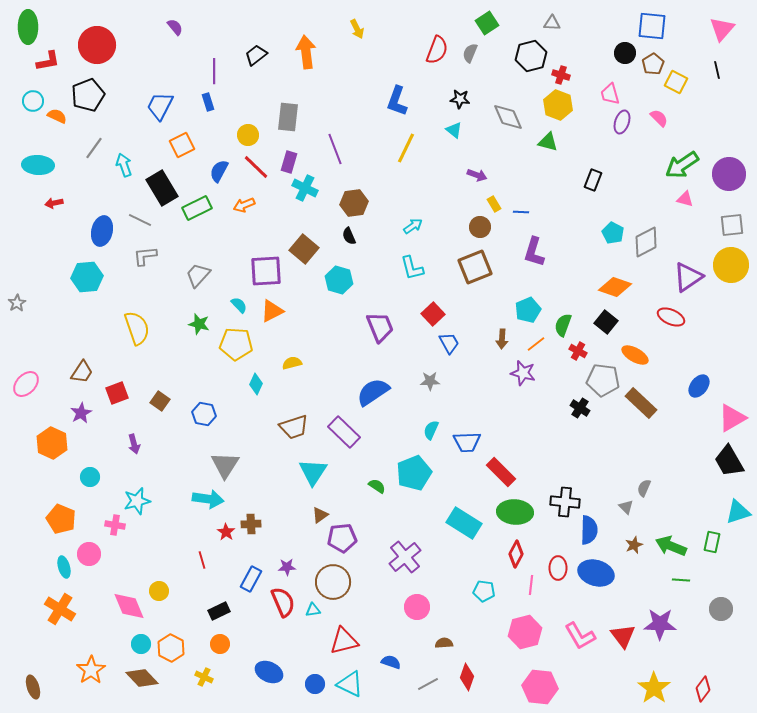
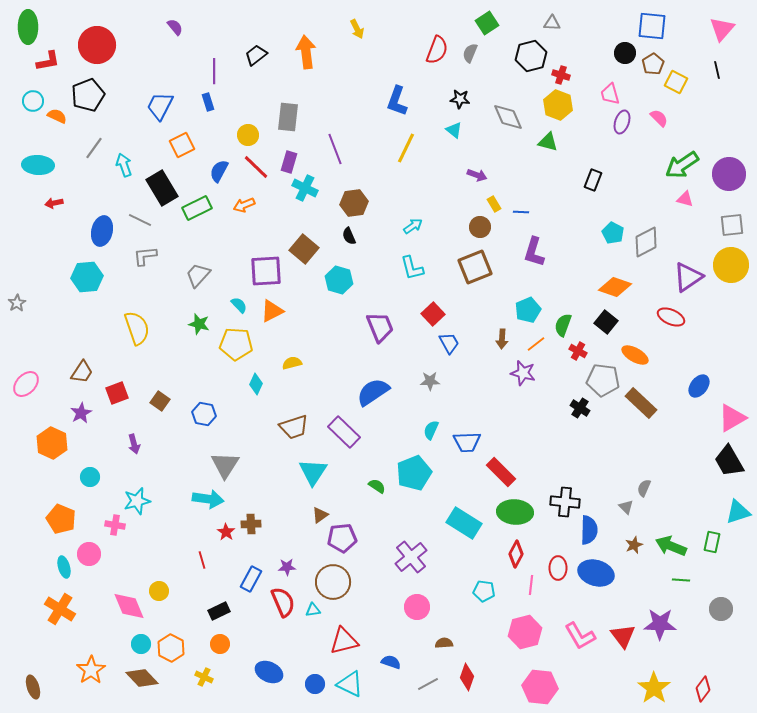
purple cross at (405, 557): moved 6 px right
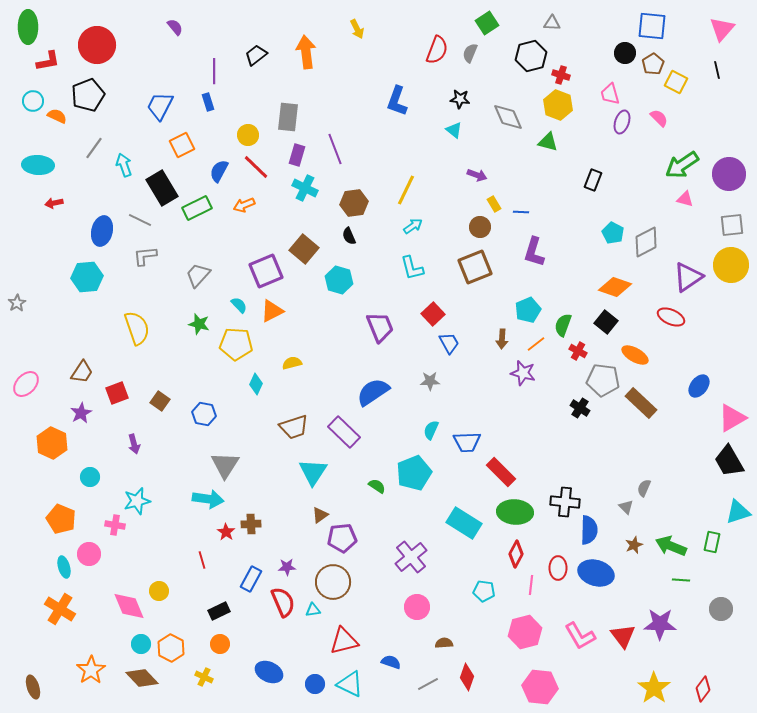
yellow line at (406, 148): moved 42 px down
purple rectangle at (289, 162): moved 8 px right, 7 px up
purple square at (266, 271): rotated 20 degrees counterclockwise
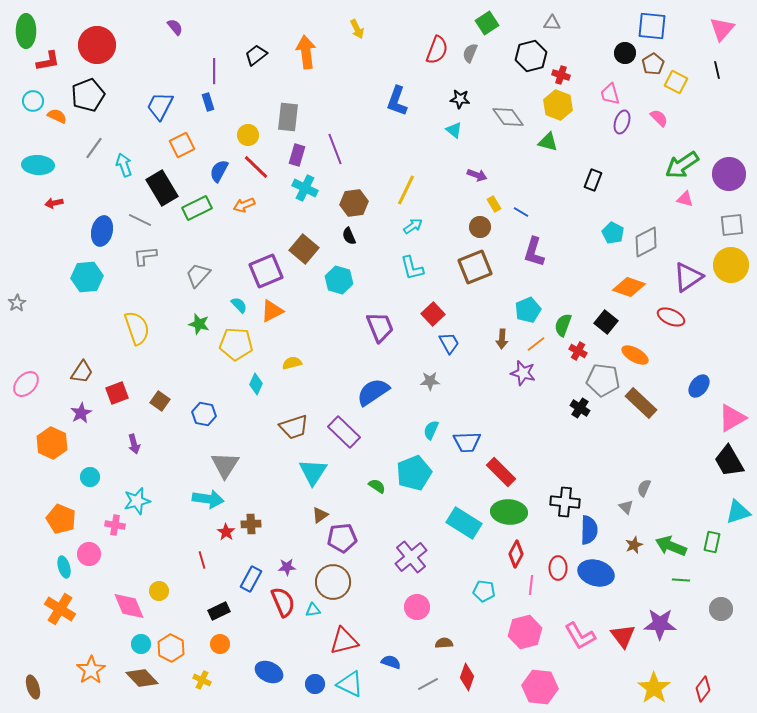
green ellipse at (28, 27): moved 2 px left, 4 px down
gray diamond at (508, 117): rotated 12 degrees counterclockwise
blue line at (521, 212): rotated 28 degrees clockwise
orange diamond at (615, 287): moved 14 px right
green ellipse at (515, 512): moved 6 px left
yellow cross at (204, 677): moved 2 px left, 3 px down
